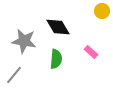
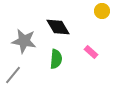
gray line: moved 1 px left
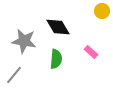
gray line: moved 1 px right
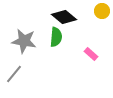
black diamond: moved 6 px right, 10 px up; rotated 20 degrees counterclockwise
pink rectangle: moved 2 px down
green semicircle: moved 22 px up
gray line: moved 1 px up
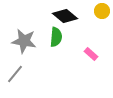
black diamond: moved 1 px right, 1 px up
gray line: moved 1 px right
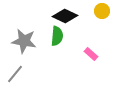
black diamond: rotated 15 degrees counterclockwise
green semicircle: moved 1 px right, 1 px up
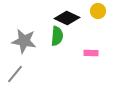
yellow circle: moved 4 px left
black diamond: moved 2 px right, 2 px down
pink rectangle: moved 1 px up; rotated 40 degrees counterclockwise
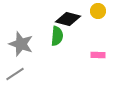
black diamond: moved 1 px right, 1 px down; rotated 10 degrees counterclockwise
gray star: moved 3 px left, 3 px down; rotated 10 degrees clockwise
pink rectangle: moved 7 px right, 2 px down
gray line: rotated 18 degrees clockwise
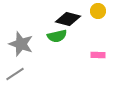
green semicircle: rotated 72 degrees clockwise
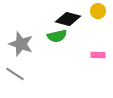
gray line: rotated 66 degrees clockwise
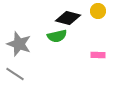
black diamond: moved 1 px up
gray star: moved 2 px left
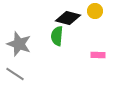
yellow circle: moved 3 px left
green semicircle: rotated 108 degrees clockwise
